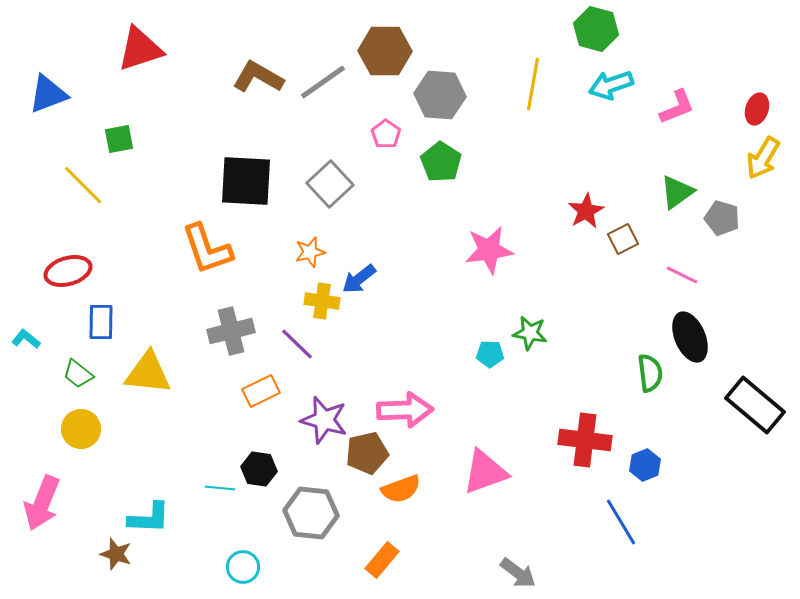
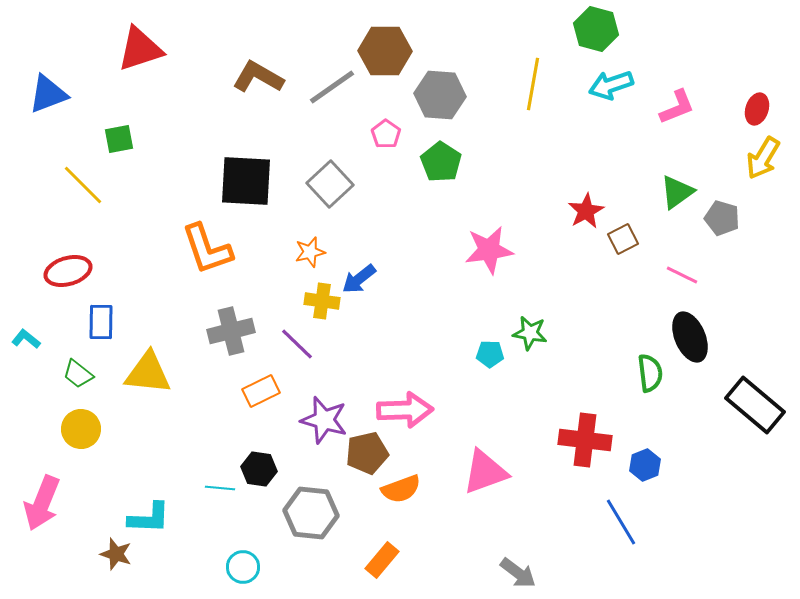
gray line at (323, 82): moved 9 px right, 5 px down
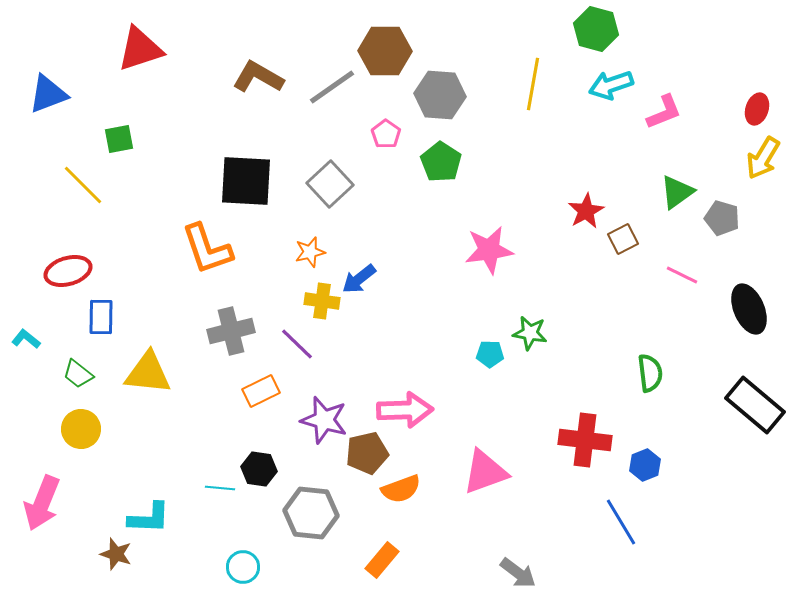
pink L-shape at (677, 107): moved 13 px left, 5 px down
blue rectangle at (101, 322): moved 5 px up
black ellipse at (690, 337): moved 59 px right, 28 px up
